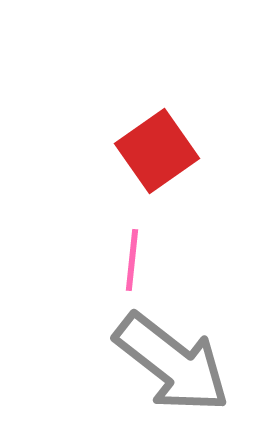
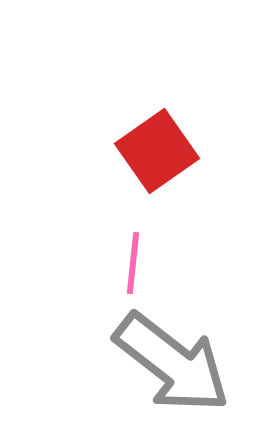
pink line: moved 1 px right, 3 px down
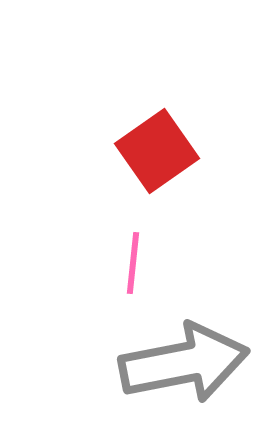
gray arrow: moved 12 px right; rotated 49 degrees counterclockwise
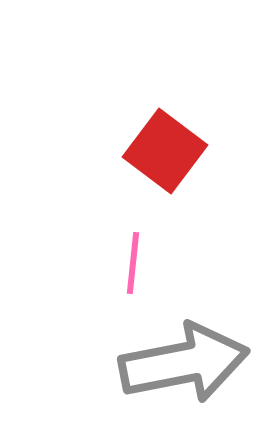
red square: moved 8 px right; rotated 18 degrees counterclockwise
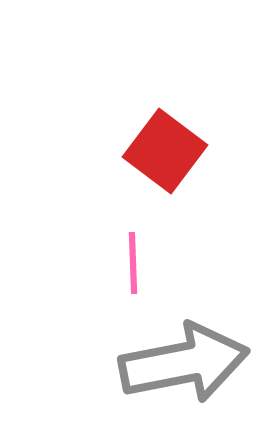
pink line: rotated 8 degrees counterclockwise
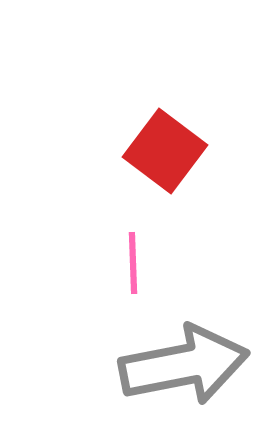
gray arrow: moved 2 px down
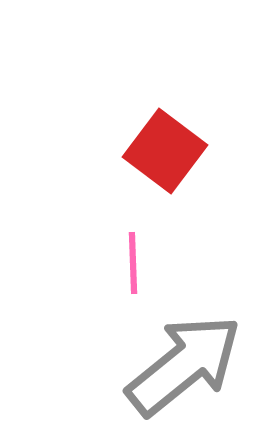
gray arrow: rotated 28 degrees counterclockwise
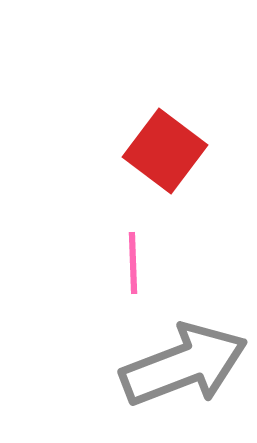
gray arrow: rotated 18 degrees clockwise
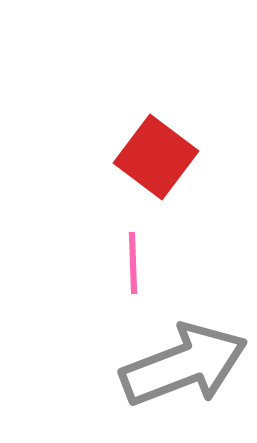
red square: moved 9 px left, 6 px down
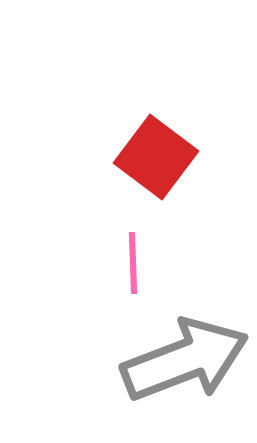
gray arrow: moved 1 px right, 5 px up
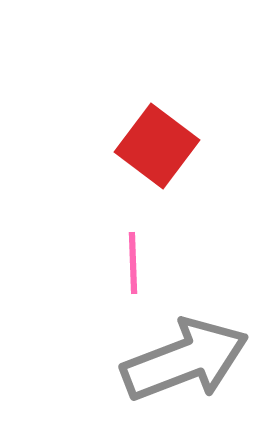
red square: moved 1 px right, 11 px up
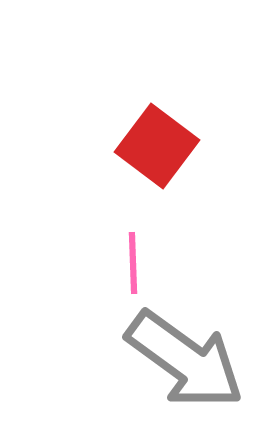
gray arrow: rotated 57 degrees clockwise
